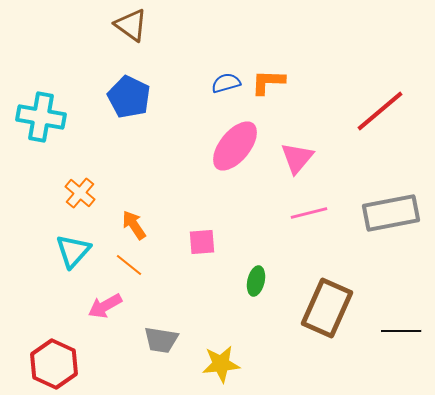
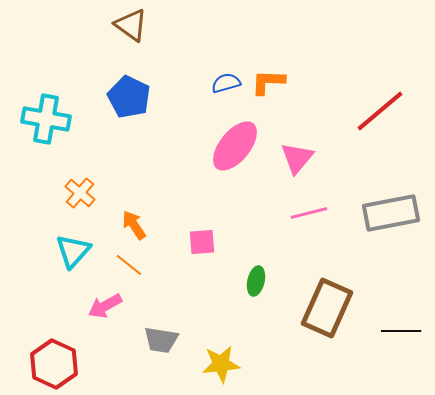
cyan cross: moved 5 px right, 2 px down
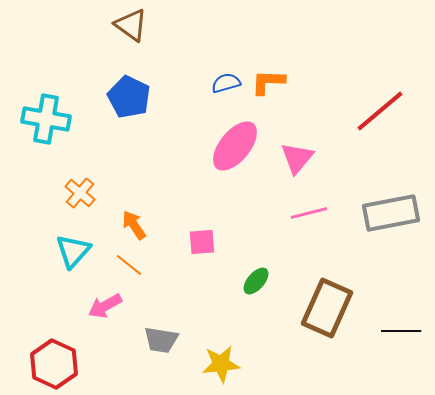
green ellipse: rotated 28 degrees clockwise
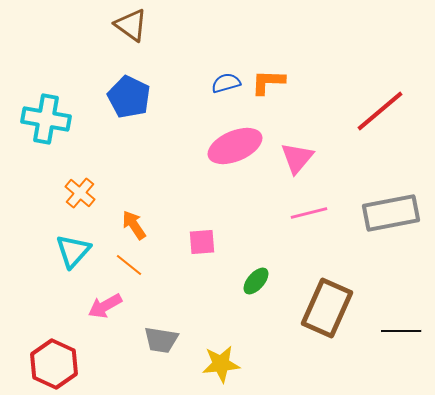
pink ellipse: rotated 28 degrees clockwise
